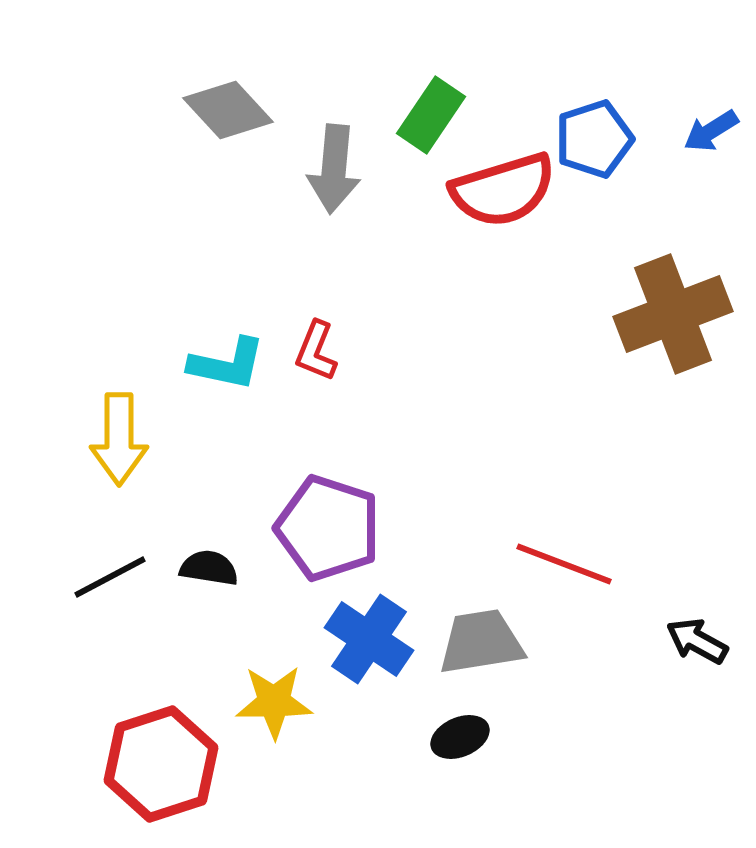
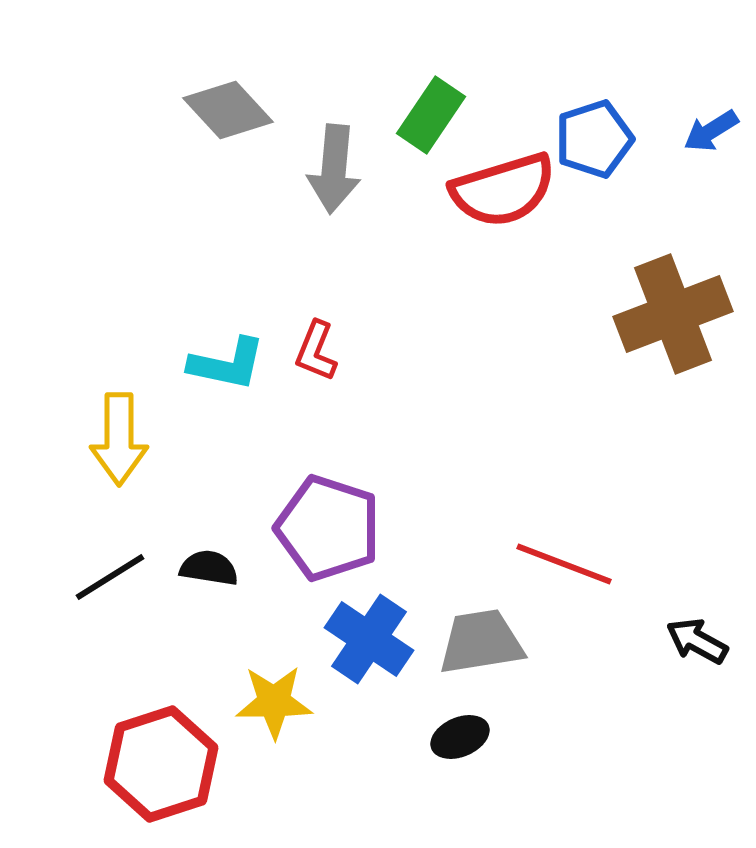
black line: rotated 4 degrees counterclockwise
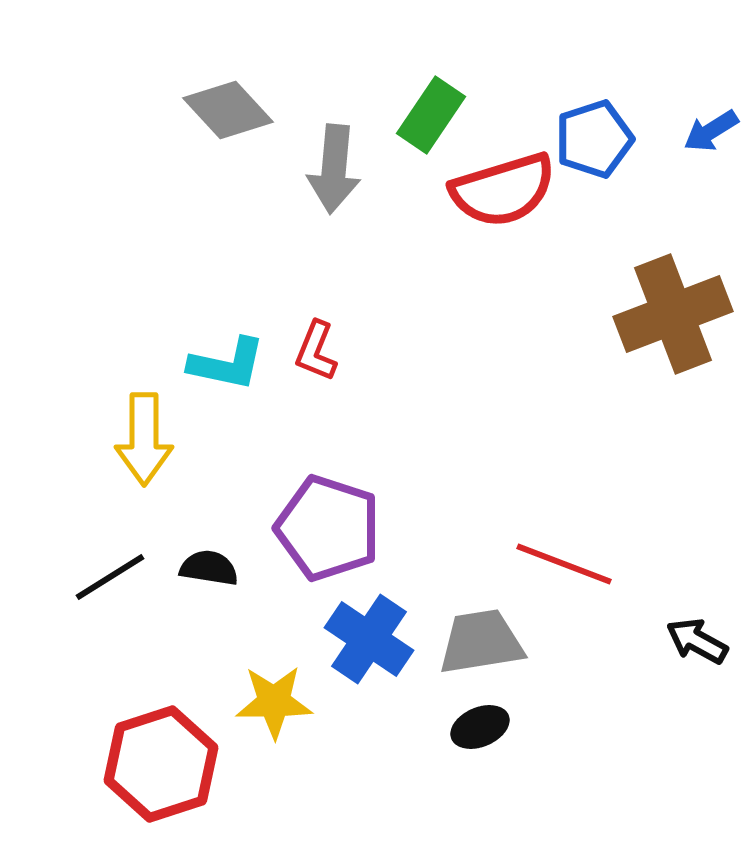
yellow arrow: moved 25 px right
black ellipse: moved 20 px right, 10 px up
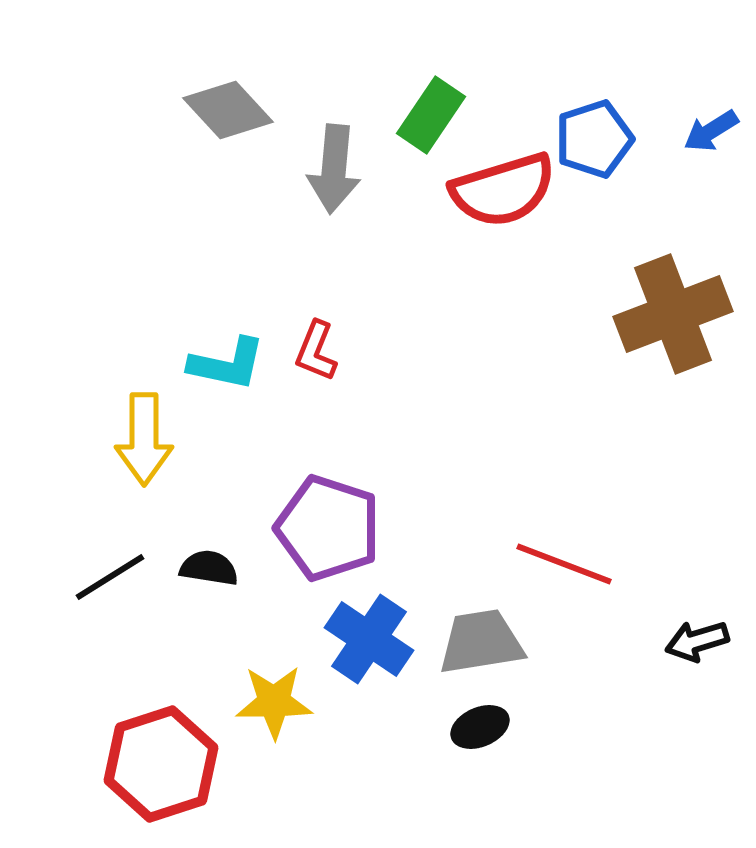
black arrow: rotated 46 degrees counterclockwise
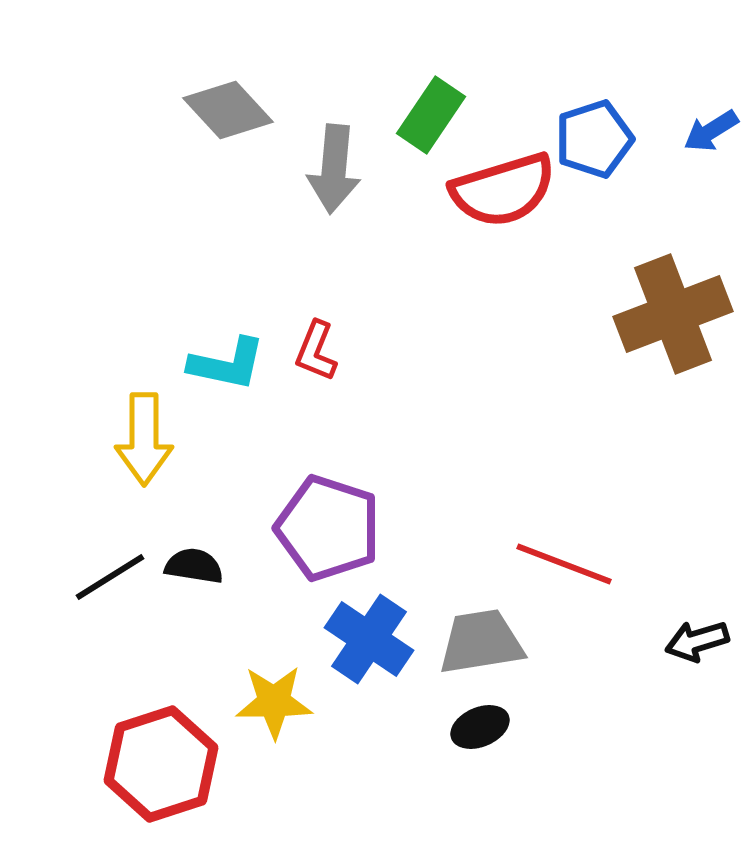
black semicircle: moved 15 px left, 2 px up
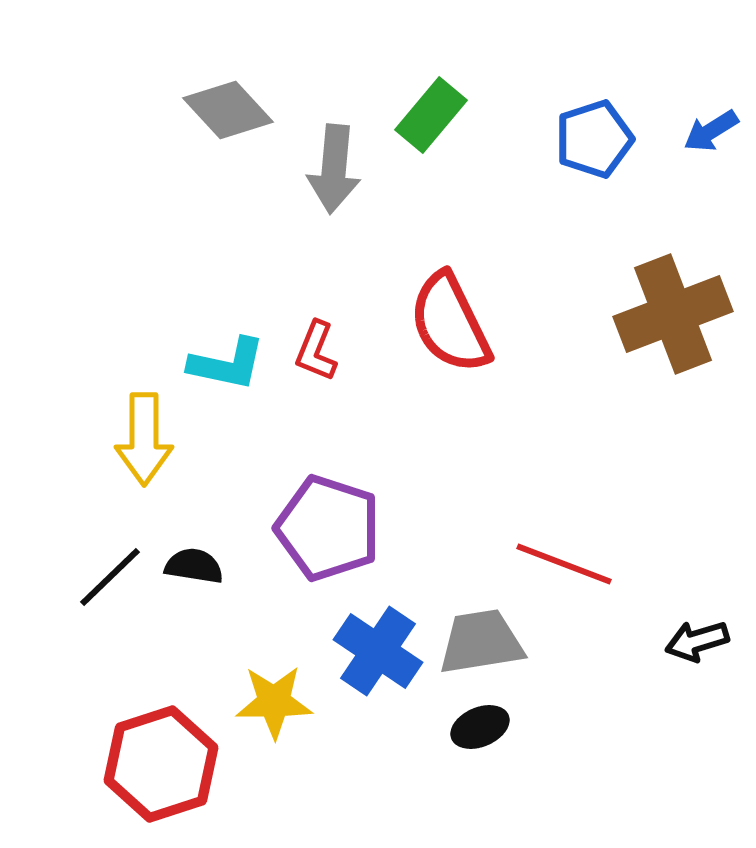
green rectangle: rotated 6 degrees clockwise
red semicircle: moved 53 px left, 133 px down; rotated 81 degrees clockwise
black line: rotated 12 degrees counterclockwise
blue cross: moved 9 px right, 12 px down
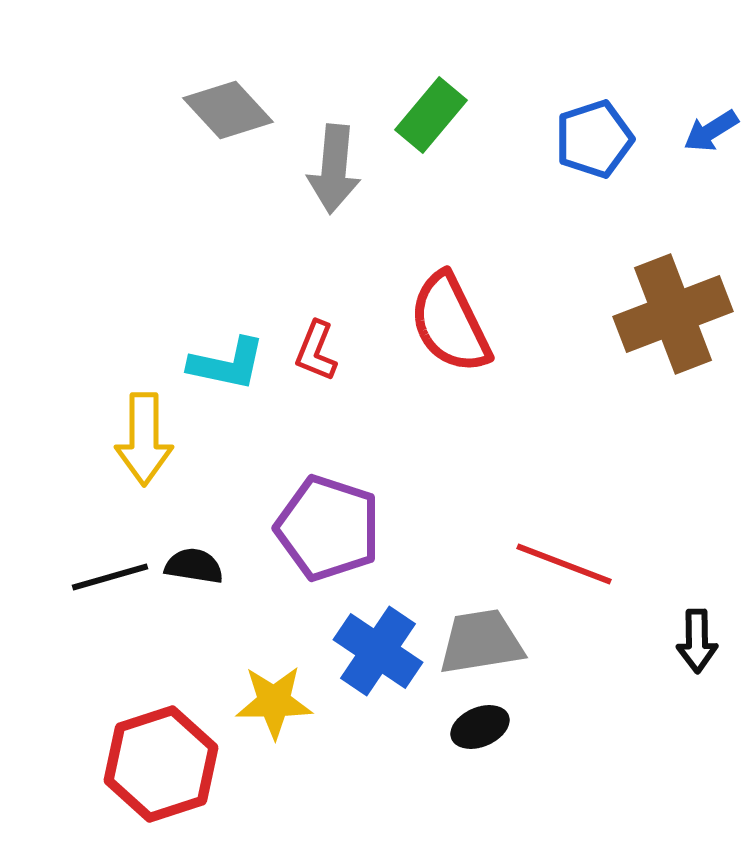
black line: rotated 28 degrees clockwise
black arrow: rotated 74 degrees counterclockwise
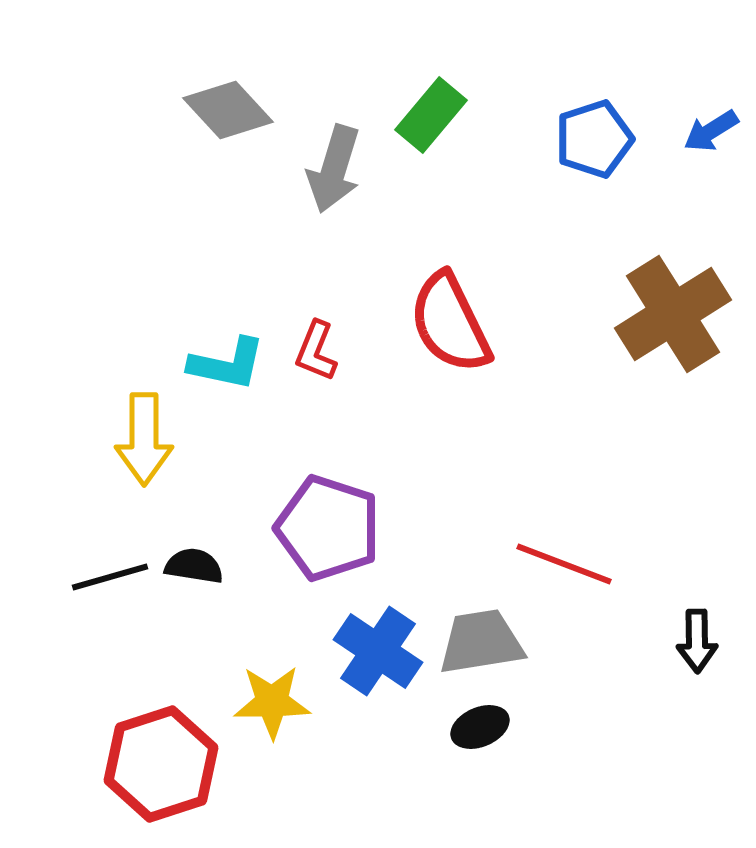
gray arrow: rotated 12 degrees clockwise
brown cross: rotated 11 degrees counterclockwise
yellow star: moved 2 px left
